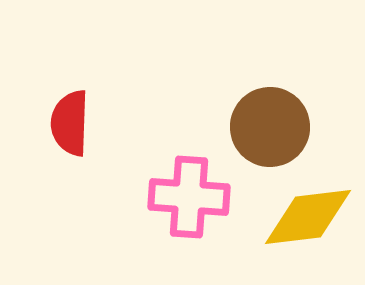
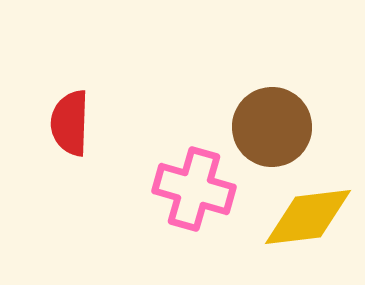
brown circle: moved 2 px right
pink cross: moved 5 px right, 8 px up; rotated 12 degrees clockwise
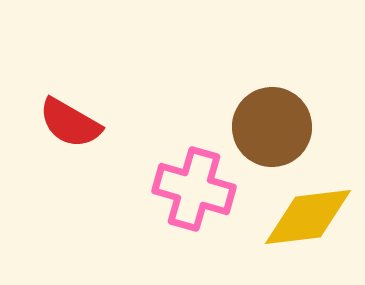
red semicircle: rotated 62 degrees counterclockwise
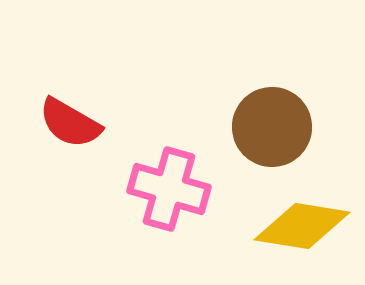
pink cross: moved 25 px left
yellow diamond: moved 6 px left, 9 px down; rotated 16 degrees clockwise
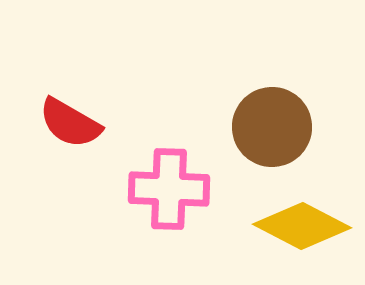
pink cross: rotated 14 degrees counterclockwise
yellow diamond: rotated 18 degrees clockwise
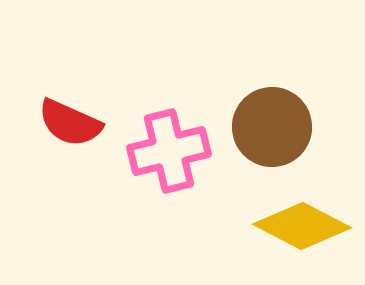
red semicircle: rotated 6 degrees counterclockwise
pink cross: moved 38 px up; rotated 16 degrees counterclockwise
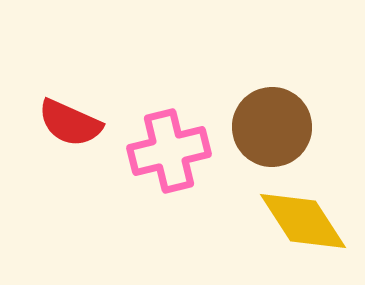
yellow diamond: moved 1 px right, 5 px up; rotated 30 degrees clockwise
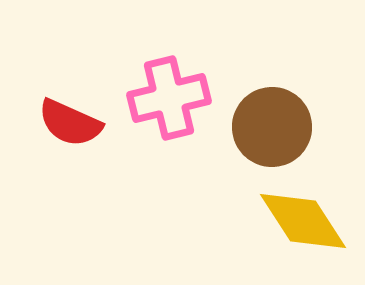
pink cross: moved 53 px up
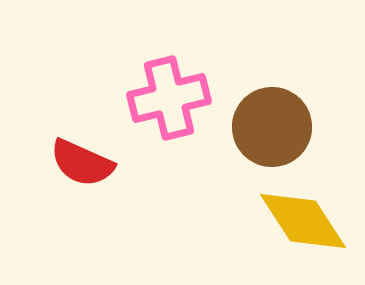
red semicircle: moved 12 px right, 40 px down
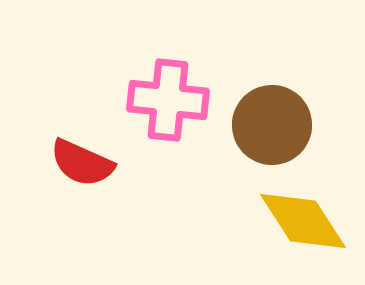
pink cross: moved 1 px left, 2 px down; rotated 20 degrees clockwise
brown circle: moved 2 px up
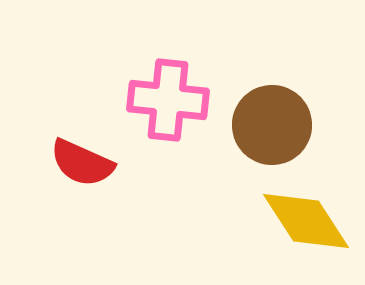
yellow diamond: moved 3 px right
